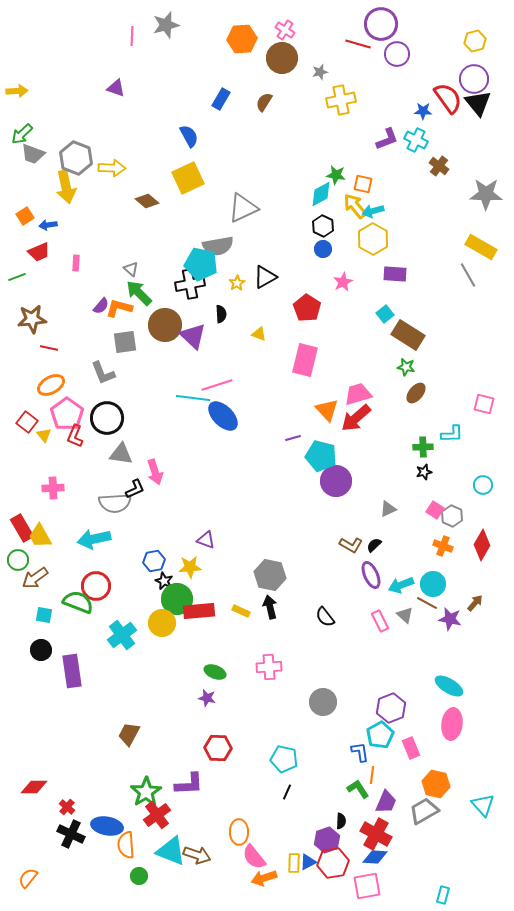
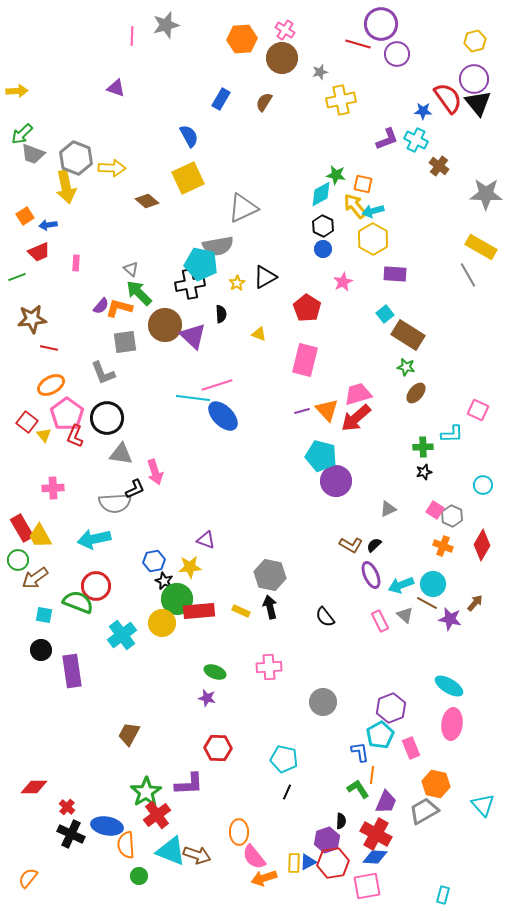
pink square at (484, 404): moved 6 px left, 6 px down; rotated 10 degrees clockwise
purple line at (293, 438): moved 9 px right, 27 px up
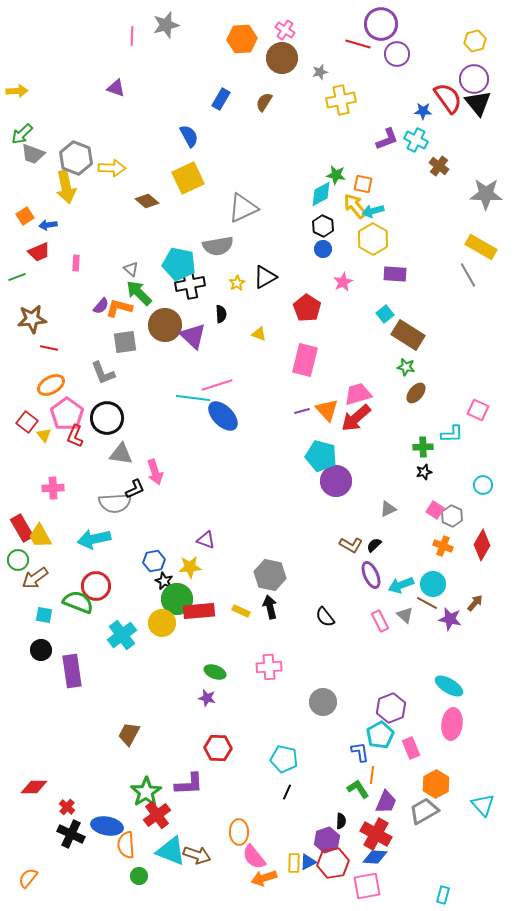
cyan pentagon at (201, 264): moved 22 px left
orange hexagon at (436, 784): rotated 20 degrees clockwise
